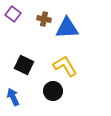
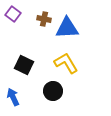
yellow L-shape: moved 1 px right, 3 px up
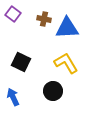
black square: moved 3 px left, 3 px up
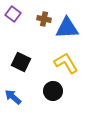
blue arrow: rotated 24 degrees counterclockwise
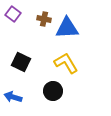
blue arrow: rotated 24 degrees counterclockwise
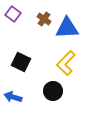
brown cross: rotated 24 degrees clockwise
yellow L-shape: rotated 105 degrees counterclockwise
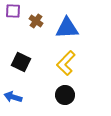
purple square: moved 3 px up; rotated 35 degrees counterclockwise
brown cross: moved 8 px left, 2 px down
black circle: moved 12 px right, 4 px down
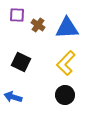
purple square: moved 4 px right, 4 px down
brown cross: moved 2 px right, 4 px down
